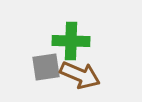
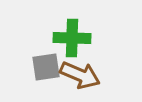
green cross: moved 1 px right, 3 px up
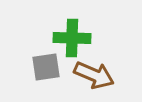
brown arrow: moved 14 px right
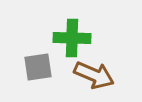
gray square: moved 8 px left
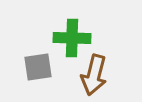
brown arrow: rotated 81 degrees clockwise
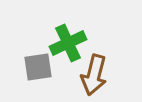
green cross: moved 4 px left, 5 px down; rotated 27 degrees counterclockwise
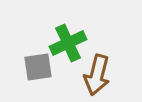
brown arrow: moved 3 px right
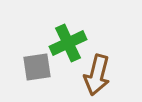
gray square: moved 1 px left
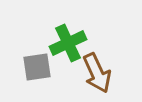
brown arrow: moved 2 px up; rotated 39 degrees counterclockwise
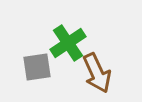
green cross: rotated 9 degrees counterclockwise
